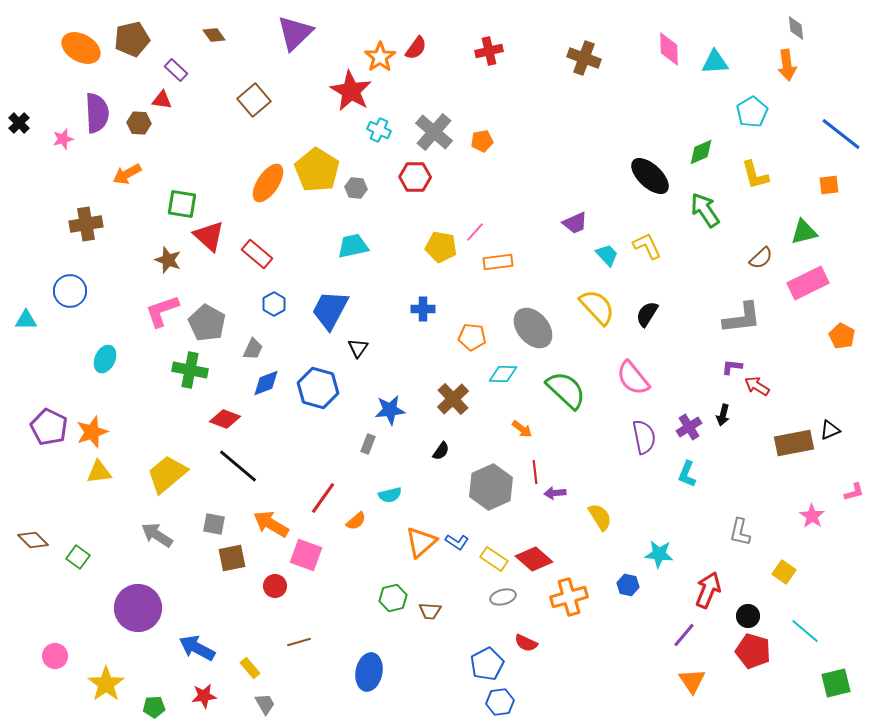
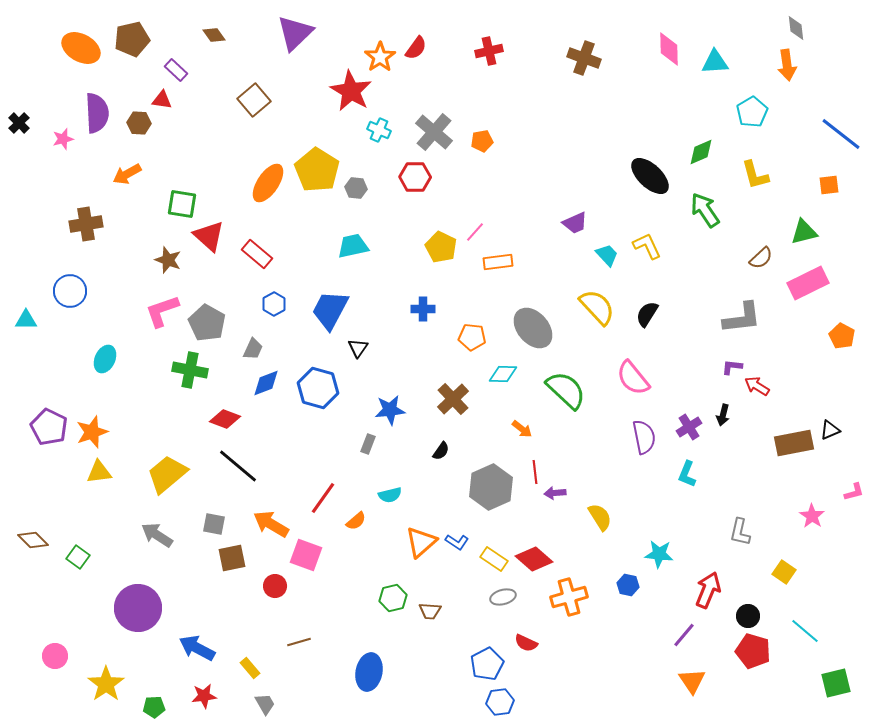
yellow pentagon at (441, 247): rotated 16 degrees clockwise
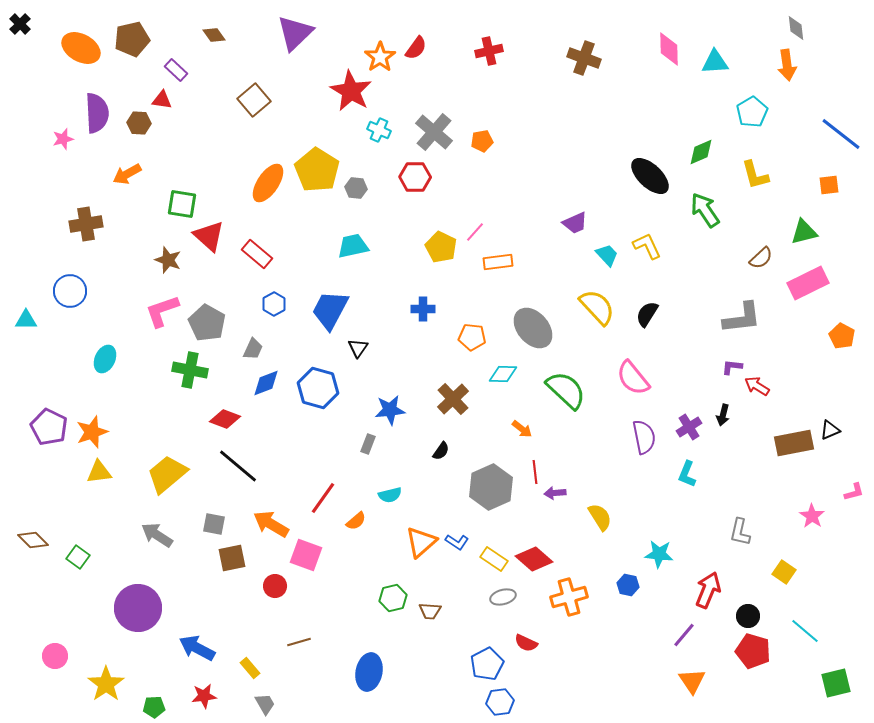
black cross at (19, 123): moved 1 px right, 99 px up
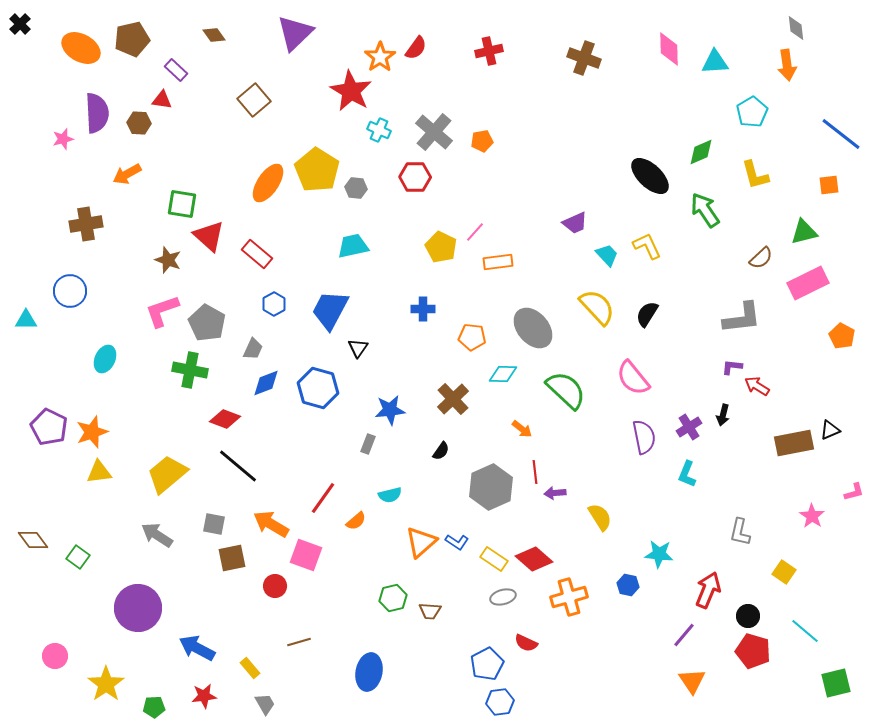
brown diamond at (33, 540): rotated 8 degrees clockwise
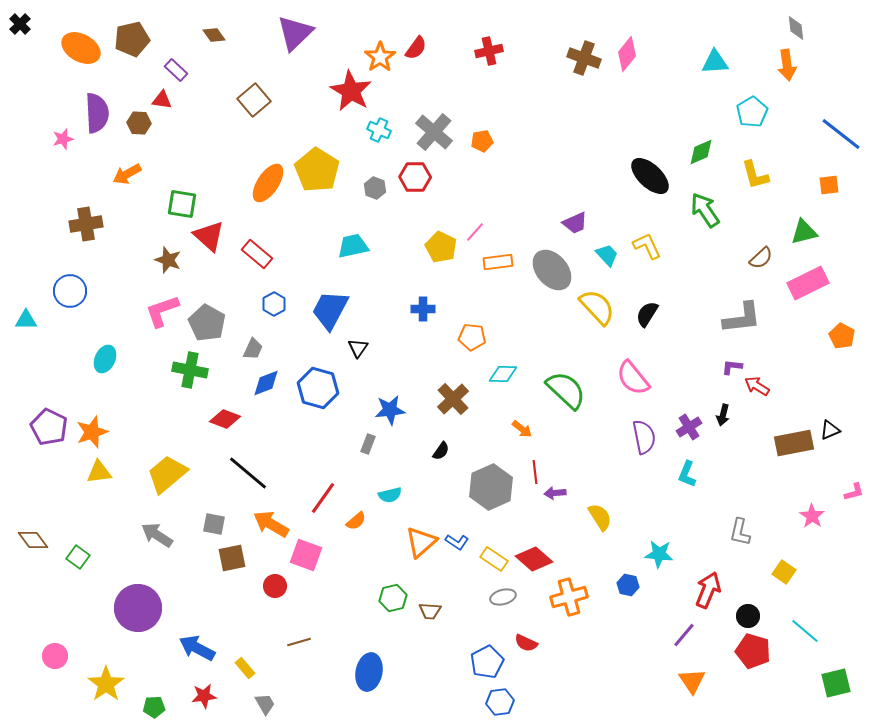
pink diamond at (669, 49): moved 42 px left, 5 px down; rotated 40 degrees clockwise
gray hexagon at (356, 188): moved 19 px right; rotated 15 degrees clockwise
gray ellipse at (533, 328): moved 19 px right, 58 px up
black line at (238, 466): moved 10 px right, 7 px down
blue pentagon at (487, 664): moved 2 px up
yellow rectangle at (250, 668): moved 5 px left
